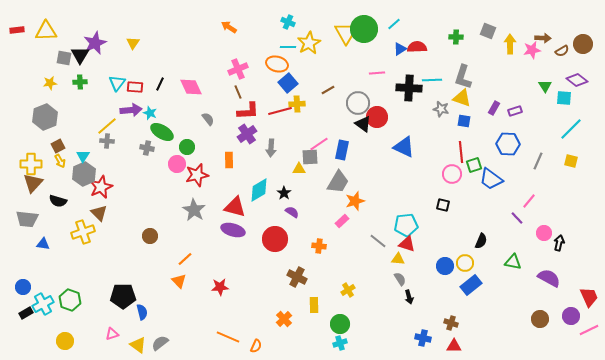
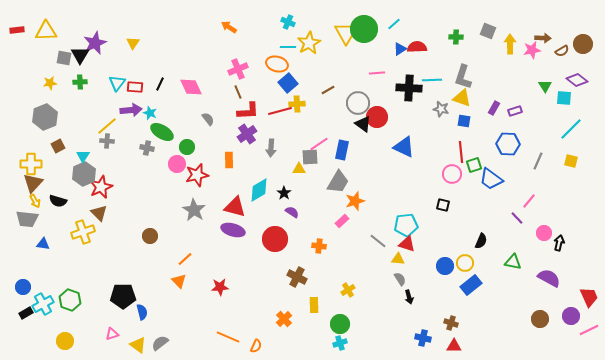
yellow arrow at (60, 161): moved 25 px left, 40 px down
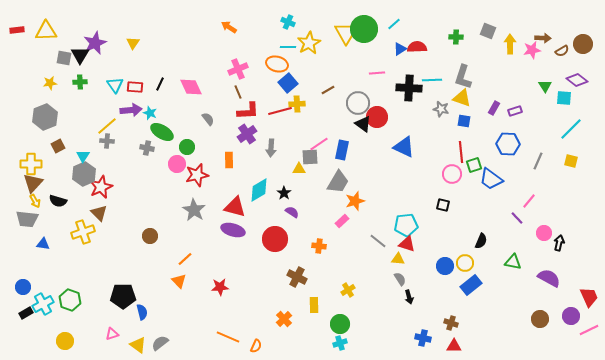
cyan triangle at (117, 83): moved 2 px left, 2 px down; rotated 12 degrees counterclockwise
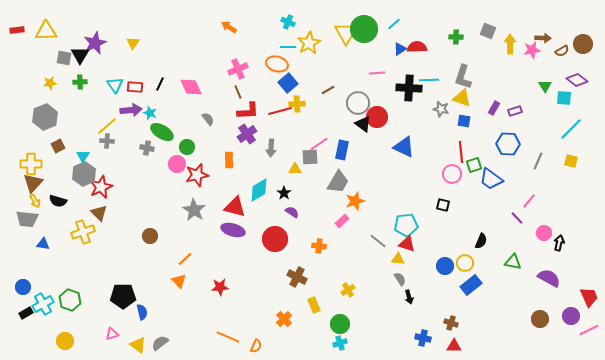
cyan line at (432, 80): moved 3 px left
yellow triangle at (299, 169): moved 4 px left
yellow rectangle at (314, 305): rotated 21 degrees counterclockwise
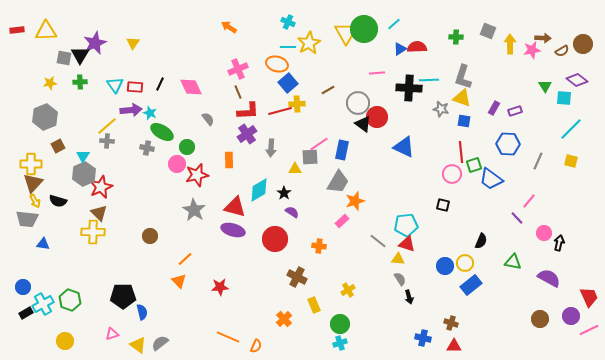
yellow cross at (83, 232): moved 10 px right; rotated 20 degrees clockwise
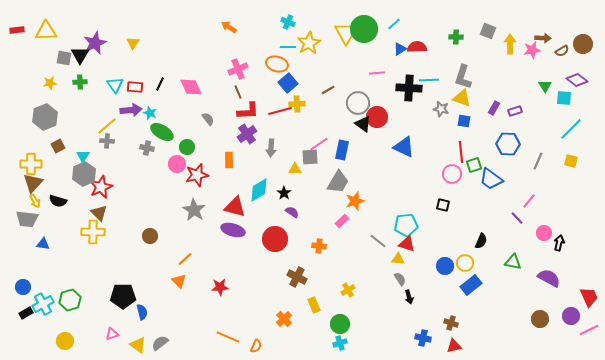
green hexagon at (70, 300): rotated 25 degrees clockwise
red triangle at (454, 346): rotated 14 degrees counterclockwise
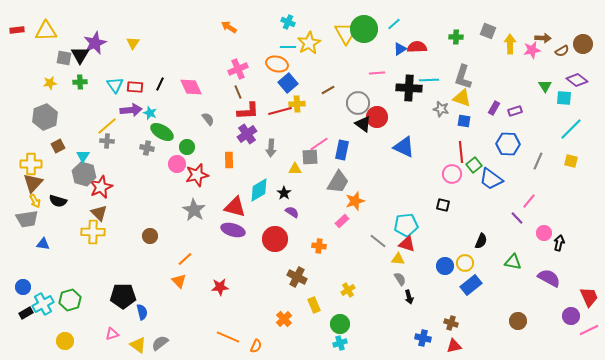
green square at (474, 165): rotated 21 degrees counterclockwise
gray hexagon at (84, 174): rotated 20 degrees counterclockwise
gray trapezoid at (27, 219): rotated 15 degrees counterclockwise
brown circle at (540, 319): moved 22 px left, 2 px down
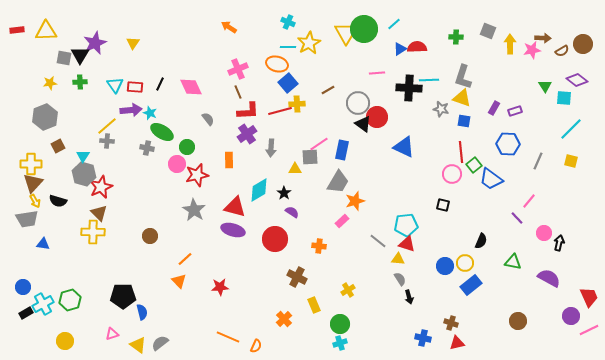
red triangle at (454, 346): moved 3 px right, 3 px up
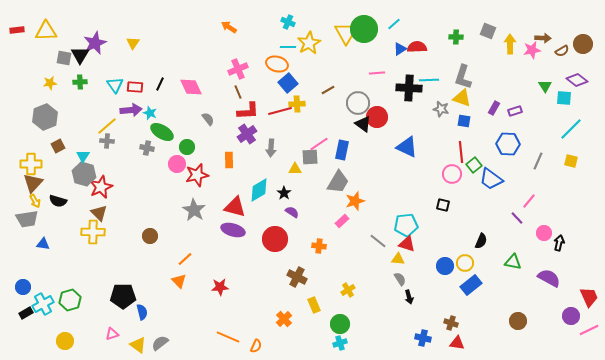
blue triangle at (404, 147): moved 3 px right
red triangle at (457, 343): rotated 21 degrees clockwise
